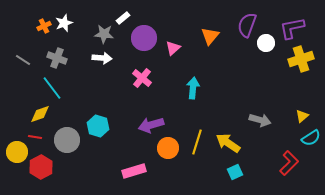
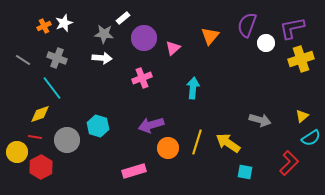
pink cross: rotated 30 degrees clockwise
cyan square: moved 10 px right; rotated 35 degrees clockwise
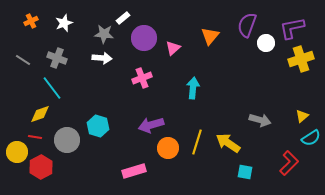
orange cross: moved 13 px left, 5 px up
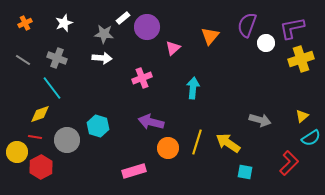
orange cross: moved 6 px left, 2 px down
purple circle: moved 3 px right, 11 px up
purple arrow: moved 3 px up; rotated 30 degrees clockwise
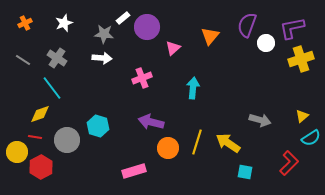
gray cross: rotated 12 degrees clockwise
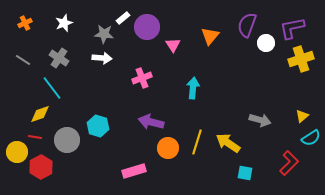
pink triangle: moved 3 px up; rotated 21 degrees counterclockwise
gray cross: moved 2 px right
cyan square: moved 1 px down
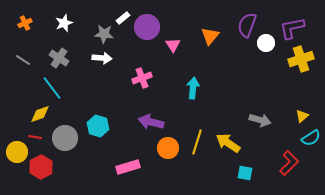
gray circle: moved 2 px left, 2 px up
pink rectangle: moved 6 px left, 4 px up
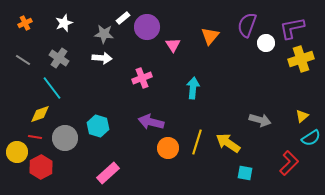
pink rectangle: moved 20 px left, 6 px down; rotated 25 degrees counterclockwise
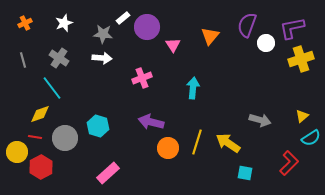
gray star: moved 1 px left
gray line: rotated 42 degrees clockwise
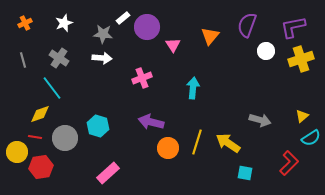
purple L-shape: moved 1 px right, 1 px up
white circle: moved 8 px down
red hexagon: rotated 20 degrees clockwise
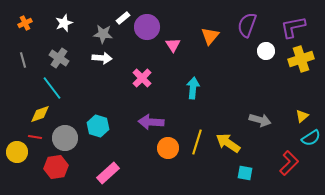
pink cross: rotated 24 degrees counterclockwise
purple arrow: rotated 10 degrees counterclockwise
red hexagon: moved 15 px right
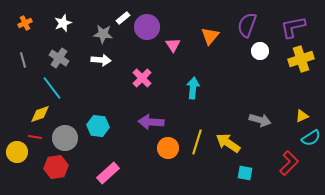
white star: moved 1 px left
white circle: moved 6 px left
white arrow: moved 1 px left, 2 px down
yellow triangle: rotated 16 degrees clockwise
cyan hexagon: rotated 10 degrees counterclockwise
